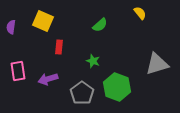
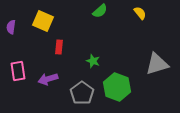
green semicircle: moved 14 px up
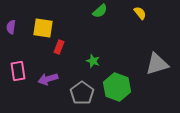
yellow square: moved 7 px down; rotated 15 degrees counterclockwise
red rectangle: rotated 16 degrees clockwise
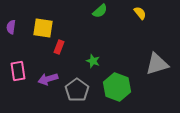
gray pentagon: moved 5 px left, 3 px up
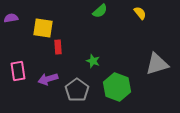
purple semicircle: moved 9 px up; rotated 72 degrees clockwise
red rectangle: moved 1 px left; rotated 24 degrees counterclockwise
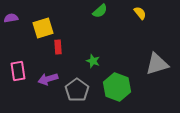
yellow square: rotated 25 degrees counterclockwise
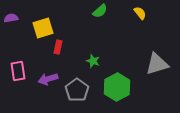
red rectangle: rotated 16 degrees clockwise
green hexagon: rotated 12 degrees clockwise
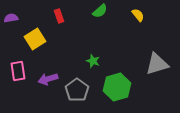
yellow semicircle: moved 2 px left, 2 px down
yellow square: moved 8 px left, 11 px down; rotated 15 degrees counterclockwise
red rectangle: moved 1 px right, 31 px up; rotated 32 degrees counterclockwise
green hexagon: rotated 12 degrees clockwise
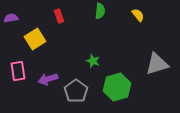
green semicircle: rotated 42 degrees counterclockwise
gray pentagon: moved 1 px left, 1 px down
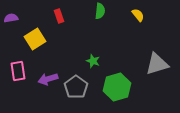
gray pentagon: moved 4 px up
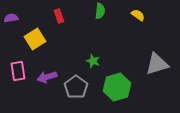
yellow semicircle: rotated 16 degrees counterclockwise
purple arrow: moved 1 px left, 2 px up
